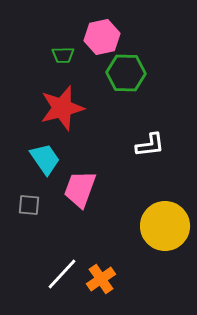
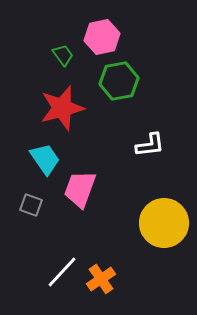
green trapezoid: rotated 125 degrees counterclockwise
green hexagon: moved 7 px left, 8 px down; rotated 12 degrees counterclockwise
gray square: moved 2 px right; rotated 15 degrees clockwise
yellow circle: moved 1 px left, 3 px up
white line: moved 2 px up
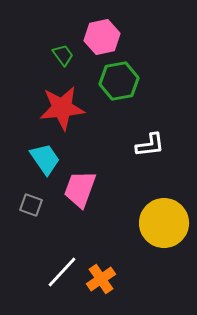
red star: rotated 9 degrees clockwise
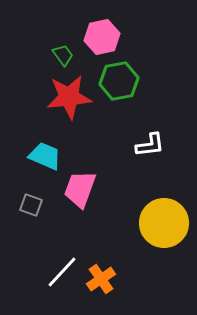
red star: moved 7 px right, 11 px up
cyan trapezoid: moved 3 px up; rotated 32 degrees counterclockwise
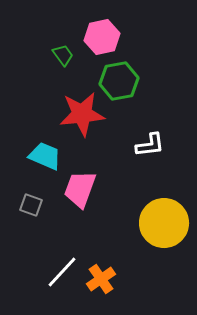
red star: moved 13 px right, 17 px down
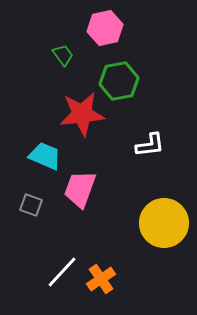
pink hexagon: moved 3 px right, 9 px up
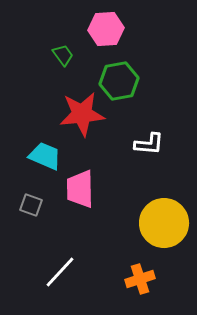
pink hexagon: moved 1 px right, 1 px down; rotated 8 degrees clockwise
white L-shape: moved 1 px left, 1 px up; rotated 12 degrees clockwise
pink trapezoid: rotated 21 degrees counterclockwise
white line: moved 2 px left
orange cross: moved 39 px right; rotated 16 degrees clockwise
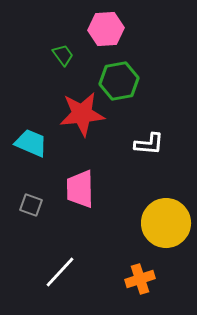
cyan trapezoid: moved 14 px left, 13 px up
yellow circle: moved 2 px right
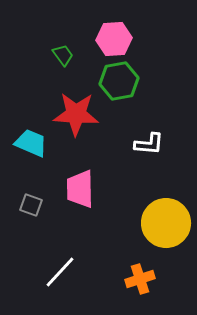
pink hexagon: moved 8 px right, 10 px down
red star: moved 6 px left; rotated 9 degrees clockwise
